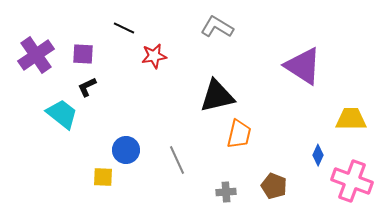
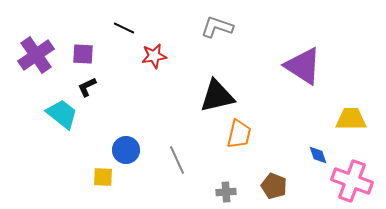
gray L-shape: rotated 12 degrees counterclockwise
blue diamond: rotated 45 degrees counterclockwise
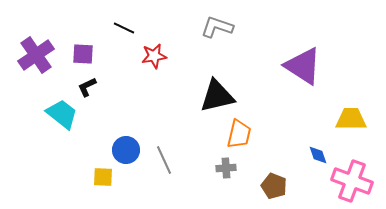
gray line: moved 13 px left
gray cross: moved 24 px up
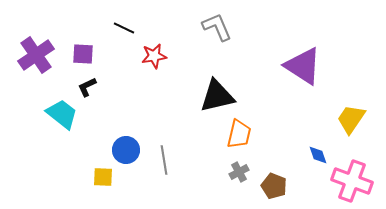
gray L-shape: rotated 48 degrees clockwise
yellow trapezoid: rotated 56 degrees counterclockwise
gray line: rotated 16 degrees clockwise
gray cross: moved 13 px right, 4 px down; rotated 24 degrees counterclockwise
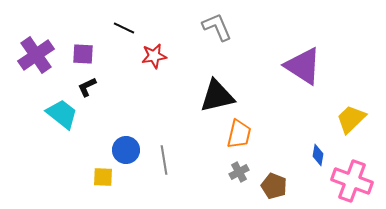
yellow trapezoid: rotated 12 degrees clockwise
blue diamond: rotated 30 degrees clockwise
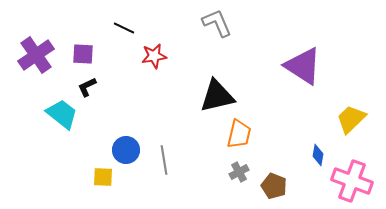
gray L-shape: moved 4 px up
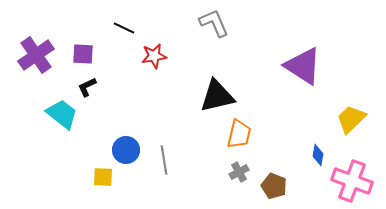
gray L-shape: moved 3 px left
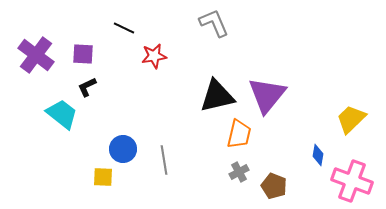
purple cross: rotated 18 degrees counterclockwise
purple triangle: moved 36 px left, 29 px down; rotated 36 degrees clockwise
blue circle: moved 3 px left, 1 px up
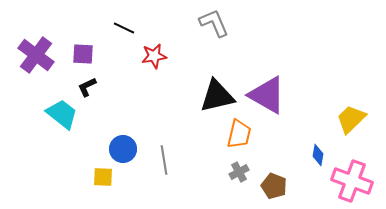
purple triangle: rotated 39 degrees counterclockwise
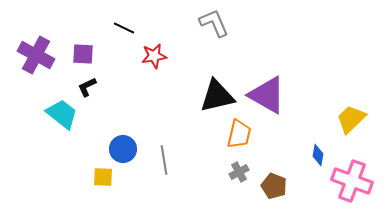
purple cross: rotated 9 degrees counterclockwise
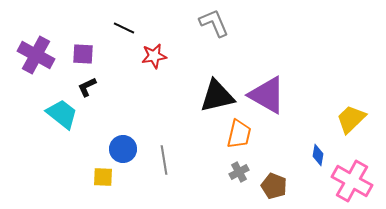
pink cross: rotated 9 degrees clockwise
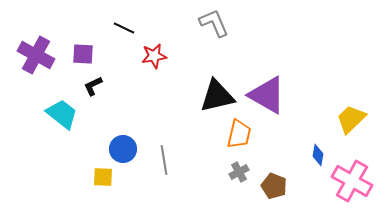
black L-shape: moved 6 px right, 1 px up
